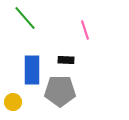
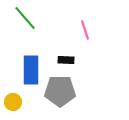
blue rectangle: moved 1 px left
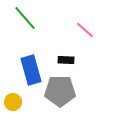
pink line: rotated 30 degrees counterclockwise
blue rectangle: rotated 16 degrees counterclockwise
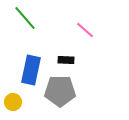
blue rectangle: rotated 28 degrees clockwise
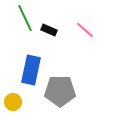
green line: rotated 16 degrees clockwise
black rectangle: moved 17 px left, 30 px up; rotated 21 degrees clockwise
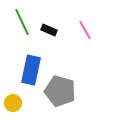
green line: moved 3 px left, 4 px down
pink line: rotated 18 degrees clockwise
gray pentagon: rotated 16 degrees clockwise
yellow circle: moved 1 px down
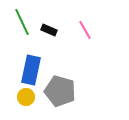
yellow circle: moved 13 px right, 6 px up
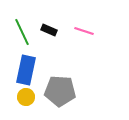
green line: moved 10 px down
pink line: moved 1 px left, 1 px down; rotated 42 degrees counterclockwise
blue rectangle: moved 5 px left
gray pentagon: rotated 12 degrees counterclockwise
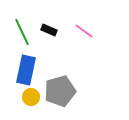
pink line: rotated 18 degrees clockwise
gray pentagon: rotated 20 degrees counterclockwise
yellow circle: moved 5 px right
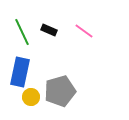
blue rectangle: moved 6 px left, 2 px down
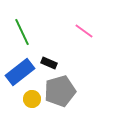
black rectangle: moved 33 px down
blue rectangle: rotated 40 degrees clockwise
yellow circle: moved 1 px right, 2 px down
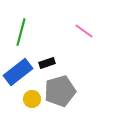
green line: moved 1 px left; rotated 40 degrees clockwise
black rectangle: moved 2 px left; rotated 42 degrees counterclockwise
blue rectangle: moved 2 px left
